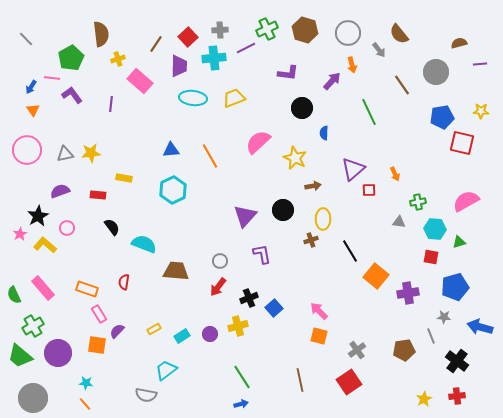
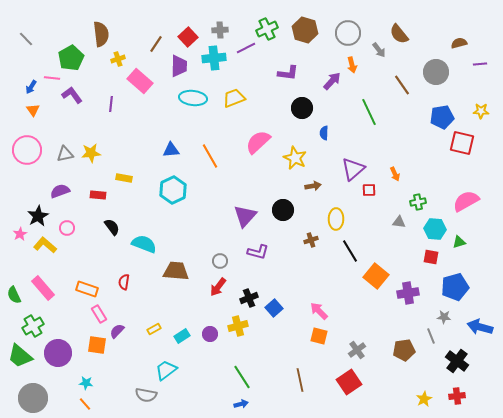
yellow ellipse at (323, 219): moved 13 px right
purple L-shape at (262, 254): moved 4 px left, 2 px up; rotated 115 degrees clockwise
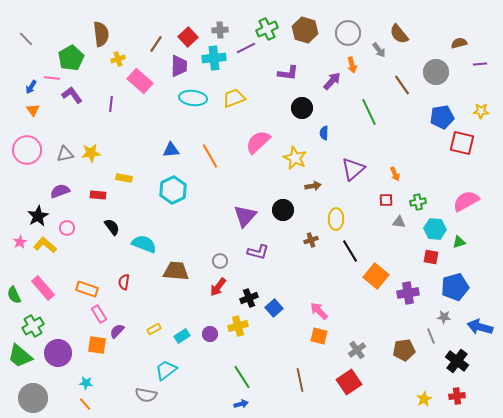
red square at (369, 190): moved 17 px right, 10 px down
pink star at (20, 234): moved 8 px down
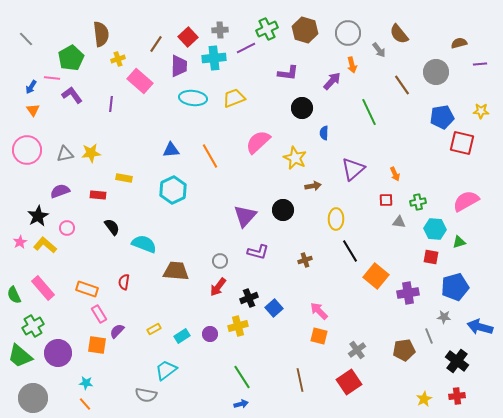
brown cross at (311, 240): moved 6 px left, 20 px down
gray line at (431, 336): moved 2 px left
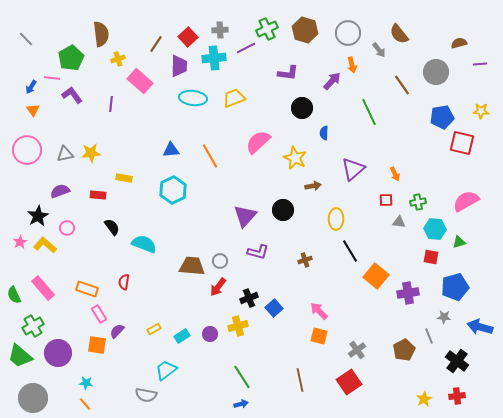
brown trapezoid at (176, 271): moved 16 px right, 5 px up
brown pentagon at (404, 350): rotated 20 degrees counterclockwise
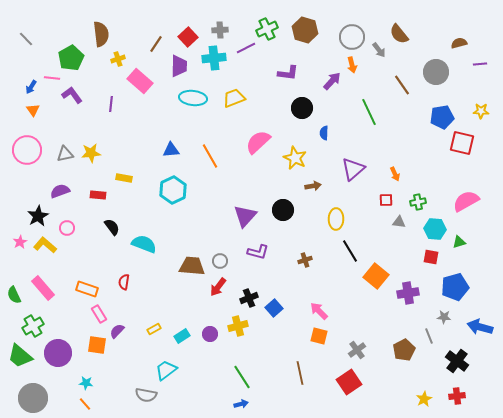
gray circle at (348, 33): moved 4 px right, 4 px down
brown line at (300, 380): moved 7 px up
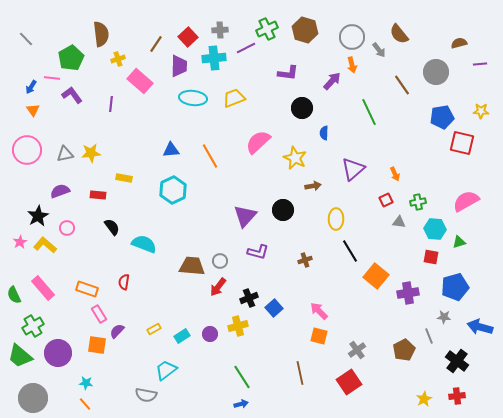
red square at (386, 200): rotated 24 degrees counterclockwise
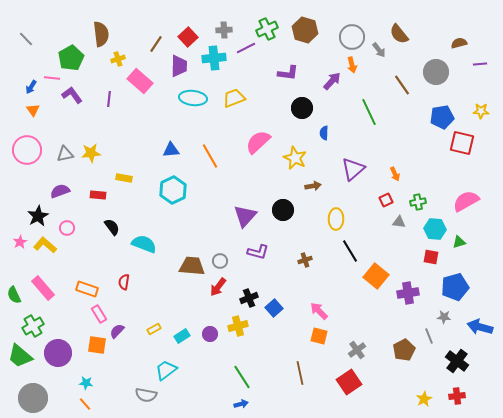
gray cross at (220, 30): moved 4 px right
purple line at (111, 104): moved 2 px left, 5 px up
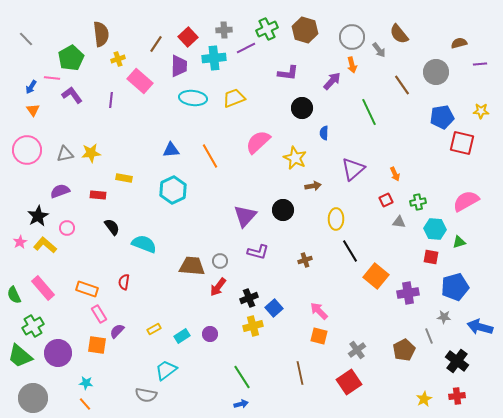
purple line at (109, 99): moved 2 px right, 1 px down
yellow cross at (238, 326): moved 15 px right
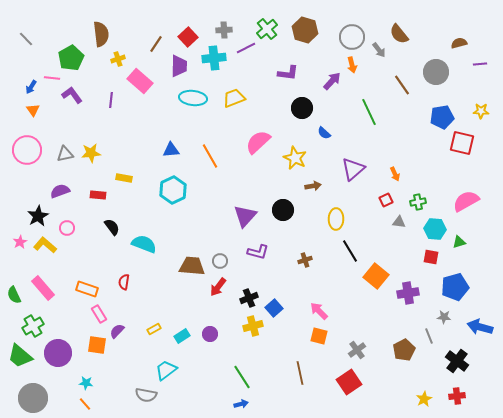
green cross at (267, 29): rotated 15 degrees counterclockwise
blue semicircle at (324, 133): rotated 48 degrees counterclockwise
